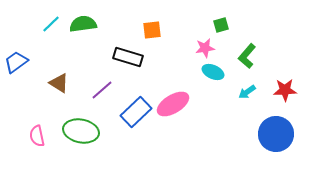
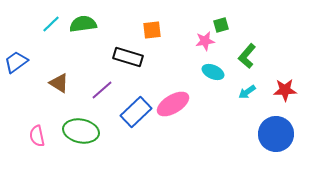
pink star: moved 7 px up
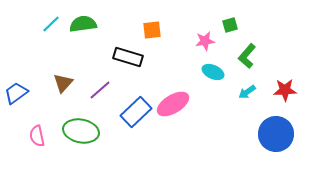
green square: moved 9 px right
blue trapezoid: moved 31 px down
brown triangle: moved 4 px right; rotated 40 degrees clockwise
purple line: moved 2 px left
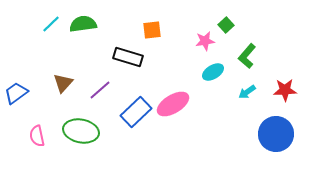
green square: moved 4 px left; rotated 28 degrees counterclockwise
cyan ellipse: rotated 55 degrees counterclockwise
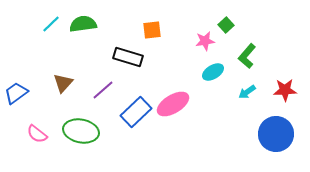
purple line: moved 3 px right
pink semicircle: moved 2 px up; rotated 40 degrees counterclockwise
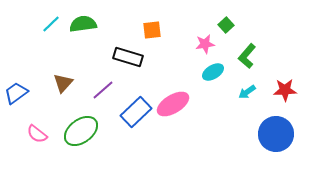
pink star: moved 3 px down
green ellipse: rotated 48 degrees counterclockwise
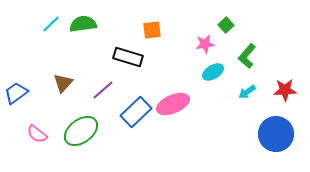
pink ellipse: rotated 8 degrees clockwise
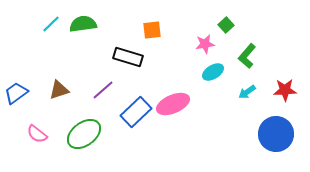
brown triangle: moved 4 px left, 7 px down; rotated 30 degrees clockwise
green ellipse: moved 3 px right, 3 px down
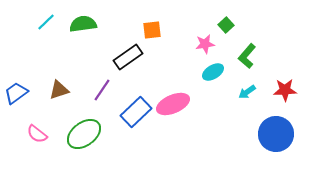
cyan line: moved 5 px left, 2 px up
black rectangle: rotated 52 degrees counterclockwise
purple line: moved 1 px left; rotated 15 degrees counterclockwise
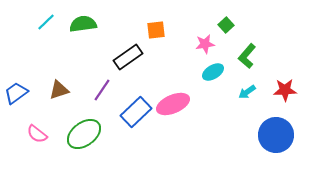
orange square: moved 4 px right
blue circle: moved 1 px down
